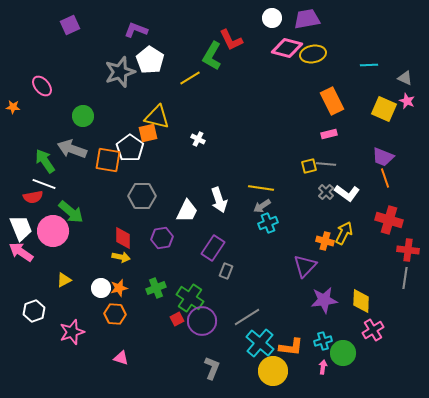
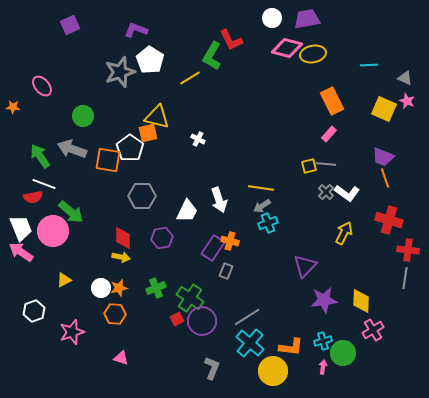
pink rectangle at (329, 134): rotated 35 degrees counterclockwise
green arrow at (45, 161): moved 5 px left, 5 px up
orange cross at (325, 241): moved 95 px left
cyan cross at (260, 343): moved 10 px left
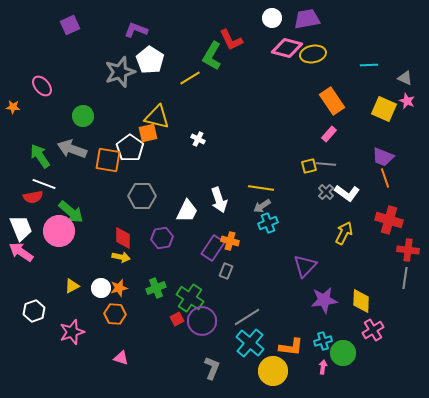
orange rectangle at (332, 101): rotated 8 degrees counterclockwise
pink circle at (53, 231): moved 6 px right
yellow triangle at (64, 280): moved 8 px right, 6 px down
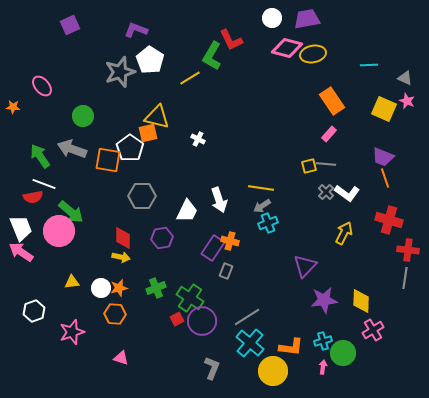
yellow triangle at (72, 286): moved 4 px up; rotated 21 degrees clockwise
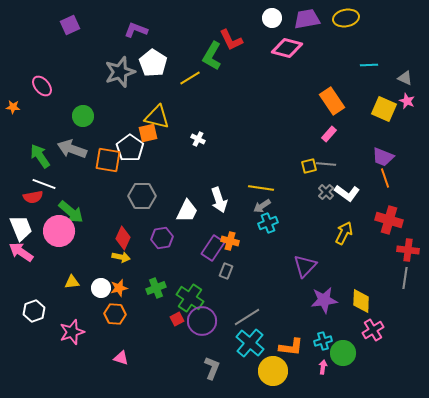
yellow ellipse at (313, 54): moved 33 px right, 36 px up
white pentagon at (150, 60): moved 3 px right, 3 px down
red diamond at (123, 238): rotated 25 degrees clockwise
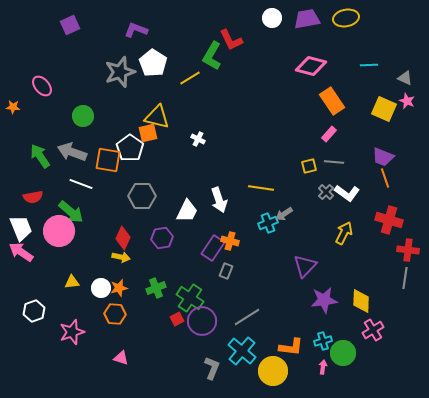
pink diamond at (287, 48): moved 24 px right, 18 px down
gray arrow at (72, 149): moved 3 px down
gray line at (326, 164): moved 8 px right, 2 px up
white line at (44, 184): moved 37 px right
gray arrow at (262, 206): moved 22 px right, 8 px down
cyan cross at (250, 343): moved 8 px left, 8 px down
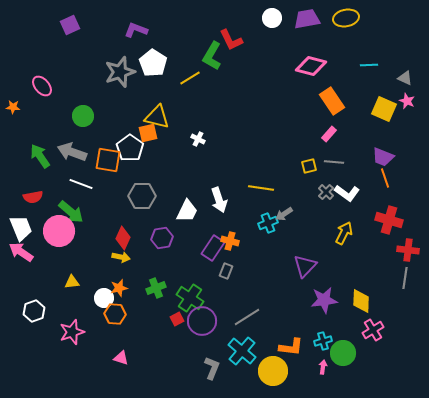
white circle at (101, 288): moved 3 px right, 10 px down
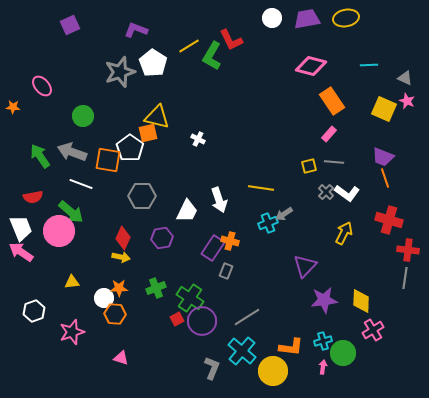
yellow line at (190, 78): moved 1 px left, 32 px up
orange star at (119, 288): rotated 12 degrees clockwise
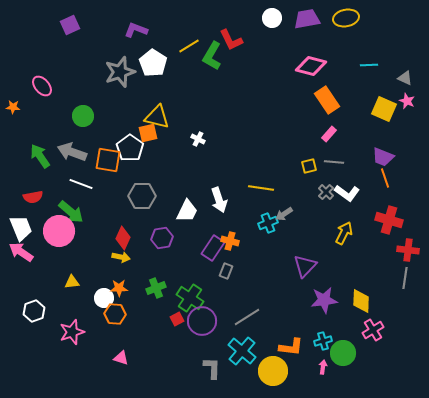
orange rectangle at (332, 101): moved 5 px left, 1 px up
gray L-shape at (212, 368): rotated 20 degrees counterclockwise
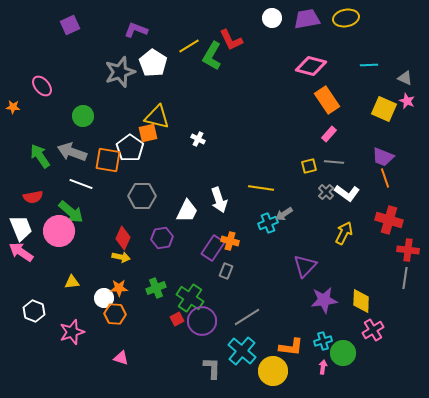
white hexagon at (34, 311): rotated 20 degrees counterclockwise
